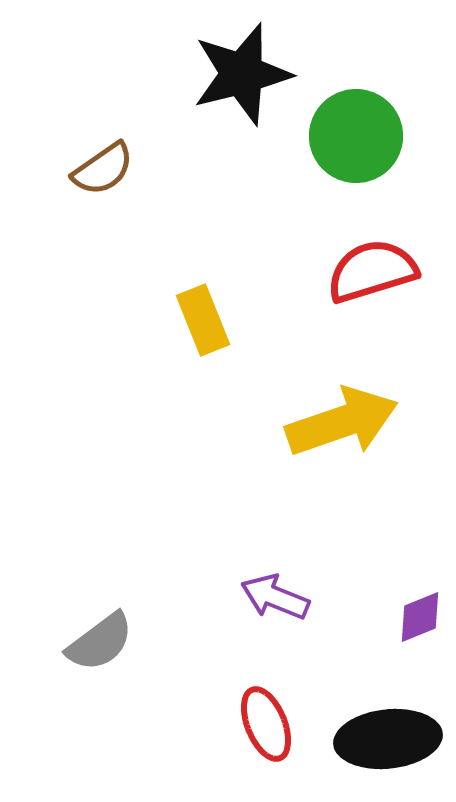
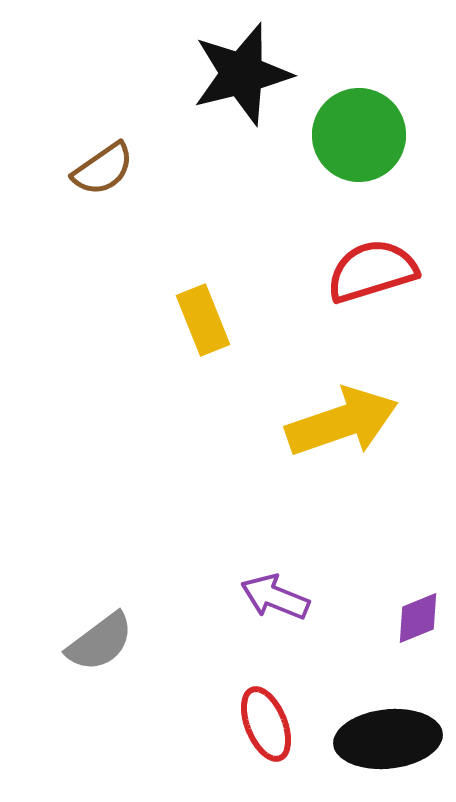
green circle: moved 3 px right, 1 px up
purple diamond: moved 2 px left, 1 px down
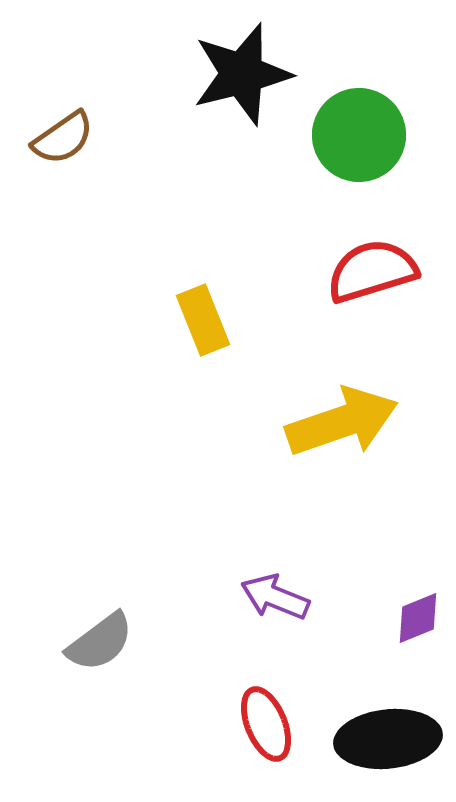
brown semicircle: moved 40 px left, 31 px up
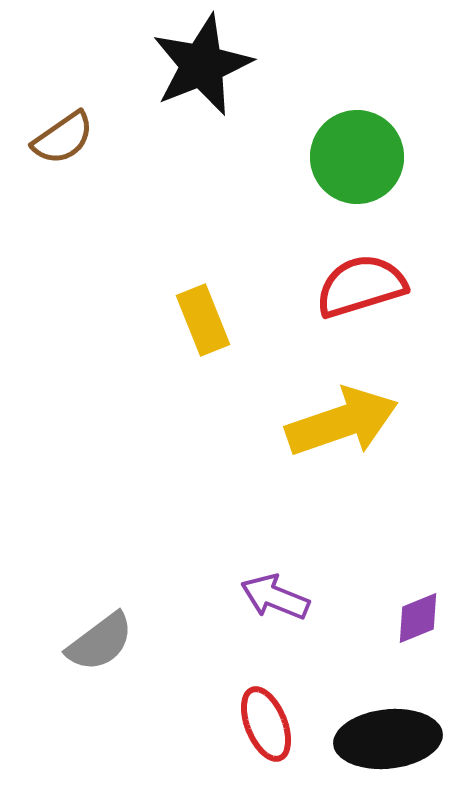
black star: moved 40 px left, 9 px up; rotated 8 degrees counterclockwise
green circle: moved 2 px left, 22 px down
red semicircle: moved 11 px left, 15 px down
